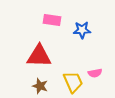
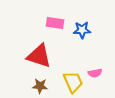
pink rectangle: moved 3 px right, 3 px down
red triangle: rotated 16 degrees clockwise
brown star: rotated 14 degrees counterclockwise
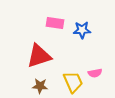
red triangle: rotated 36 degrees counterclockwise
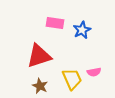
blue star: rotated 24 degrees counterclockwise
pink semicircle: moved 1 px left, 1 px up
yellow trapezoid: moved 1 px left, 3 px up
brown star: rotated 21 degrees clockwise
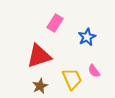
pink rectangle: rotated 66 degrees counterclockwise
blue star: moved 5 px right, 7 px down
pink semicircle: moved 1 px up; rotated 64 degrees clockwise
brown star: rotated 21 degrees clockwise
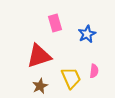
pink rectangle: rotated 48 degrees counterclockwise
blue star: moved 3 px up
pink semicircle: rotated 136 degrees counterclockwise
yellow trapezoid: moved 1 px left, 1 px up
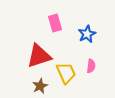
pink semicircle: moved 3 px left, 5 px up
yellow trapezoid: moved 5 px left, 5 px up
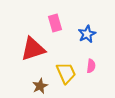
red triangle: moved 6 px left, 7 px up
